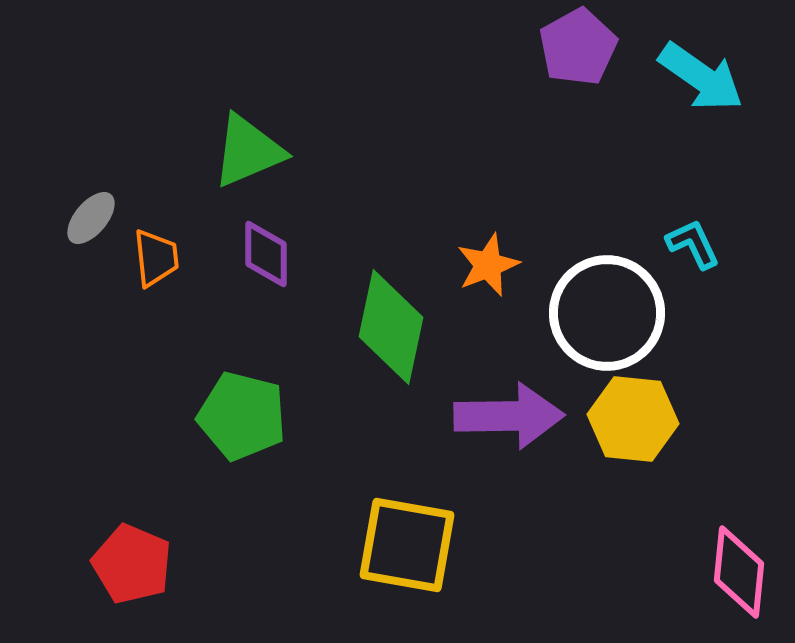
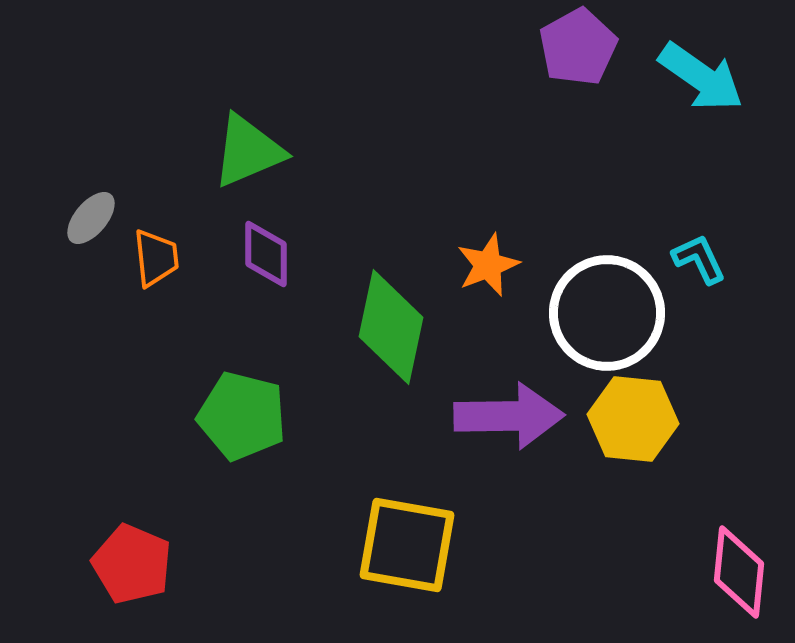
cyan L-shape: moved 6 px right, 15 px down
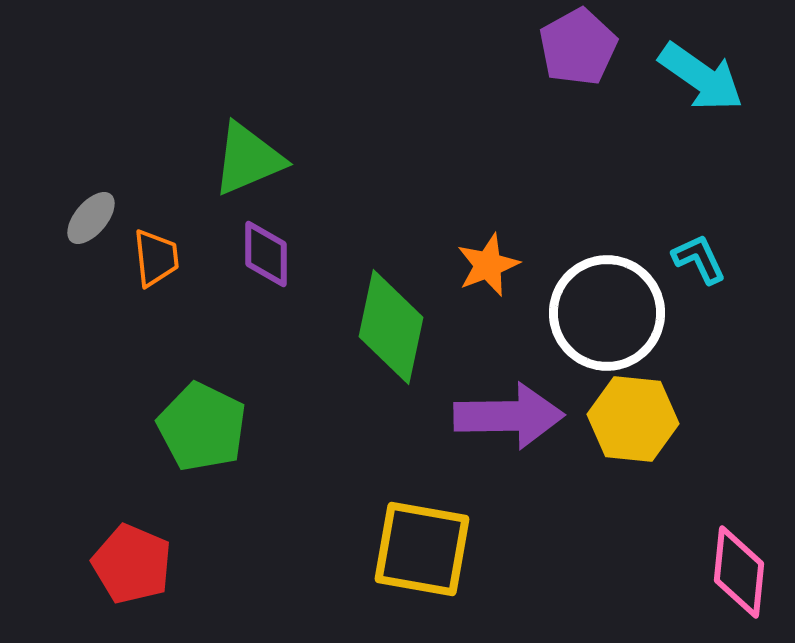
green triangle: moved 8 px down
green pentagon: moved 40 px left, 11 px down; rotated 12 degrees clockwise
yellow square: moved 15 px right, 4 px down
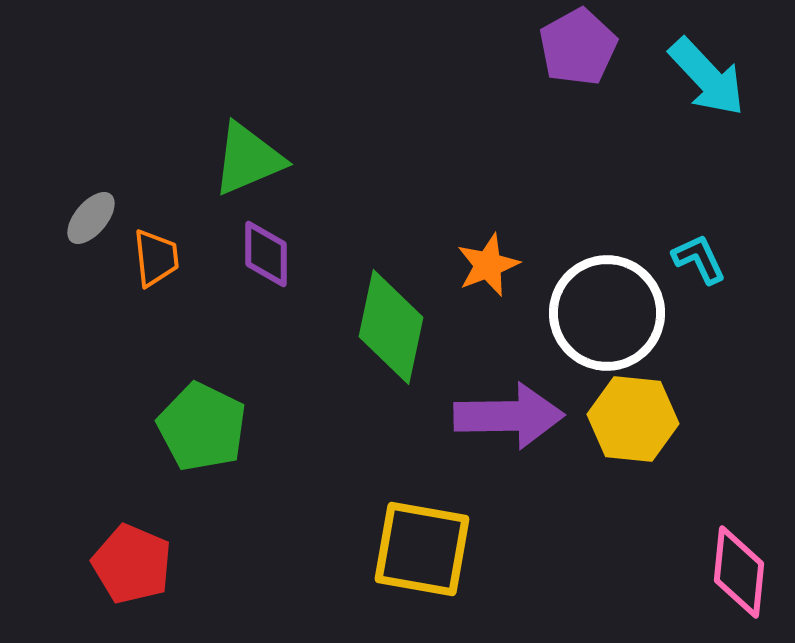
cyan arrow: moved 6 px right; rotated 12 degrees clockwise
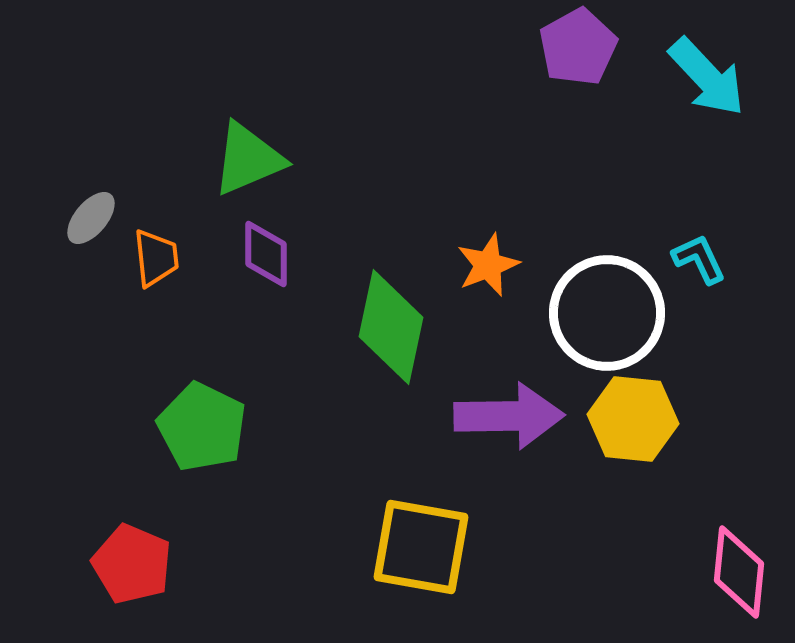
yellow square: moved 1 px left, 2 px up
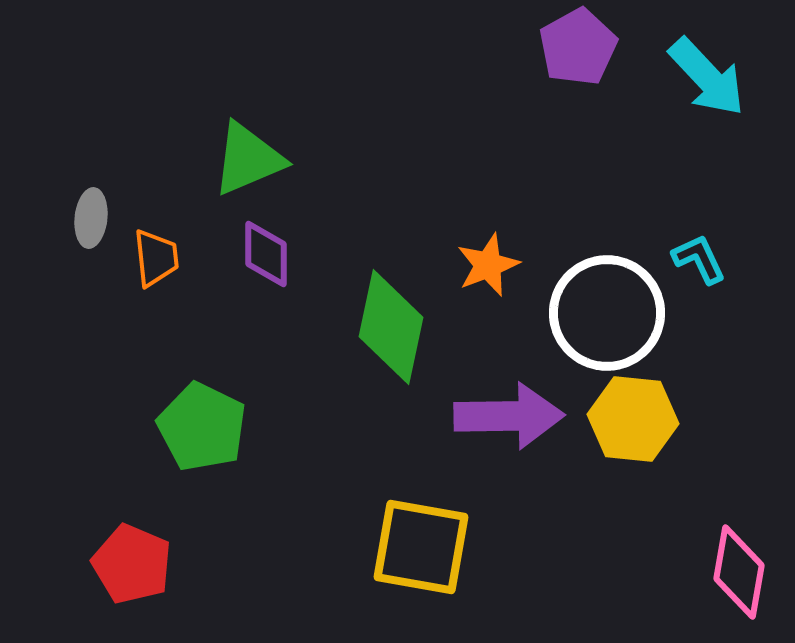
gray ellipse: rotated 34 degrees counterclockwise
pink diamond: rotated 4 degrees clockwise
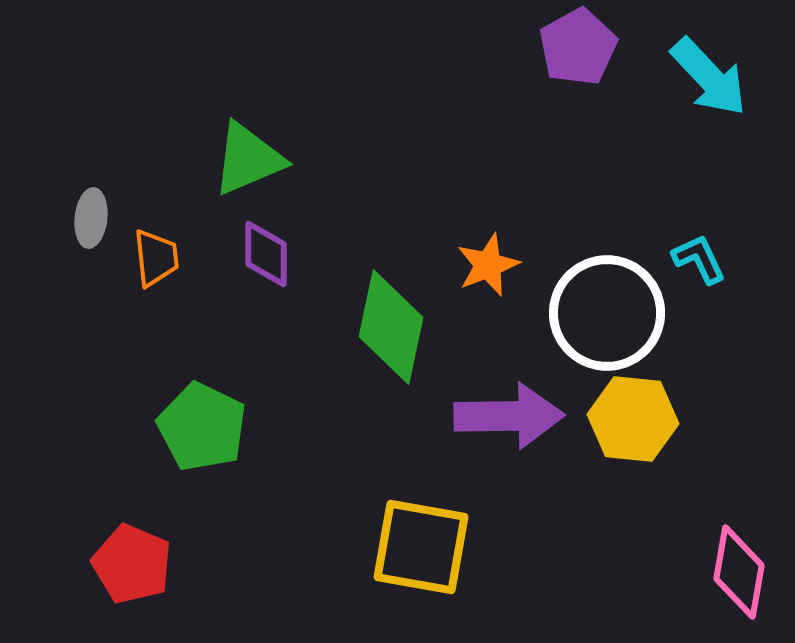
cyan arrow: moved 2 px right
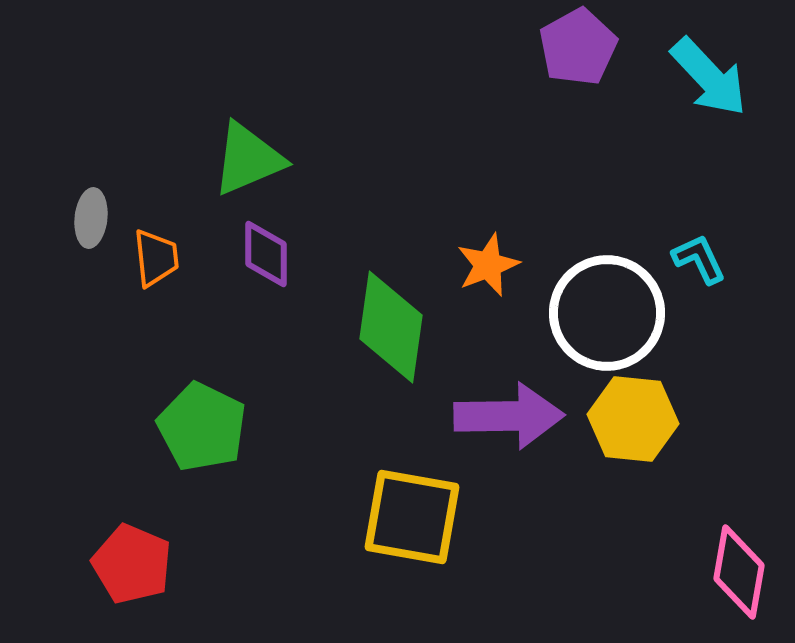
green diamond: rotated 4 degrees counterclockwise
yellow square: moved 9 px left, 30 px up
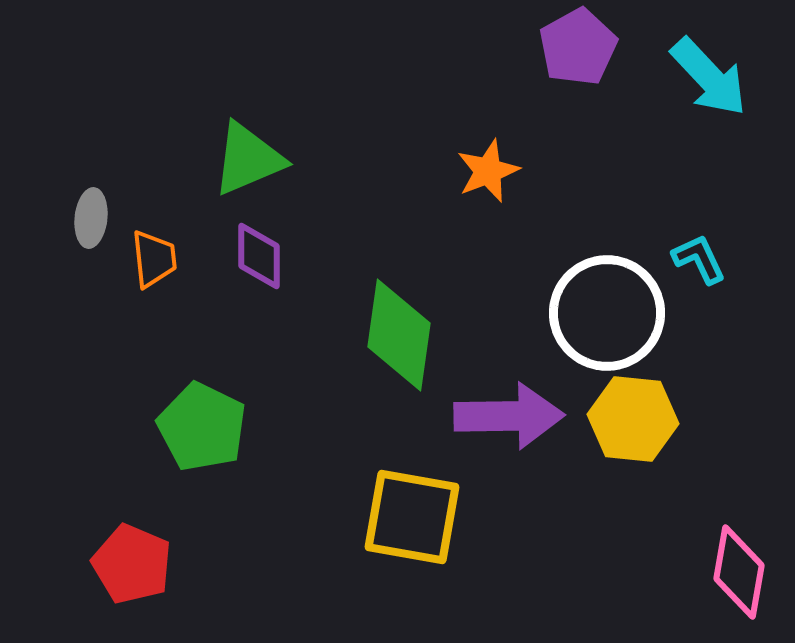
purple diamond: moved 7 px left, 2 px down
orange trapezoid: moved 2 px left, 1 px down
orange star: moved 94 px up
green diamond: moved 8 px right, 8 px down
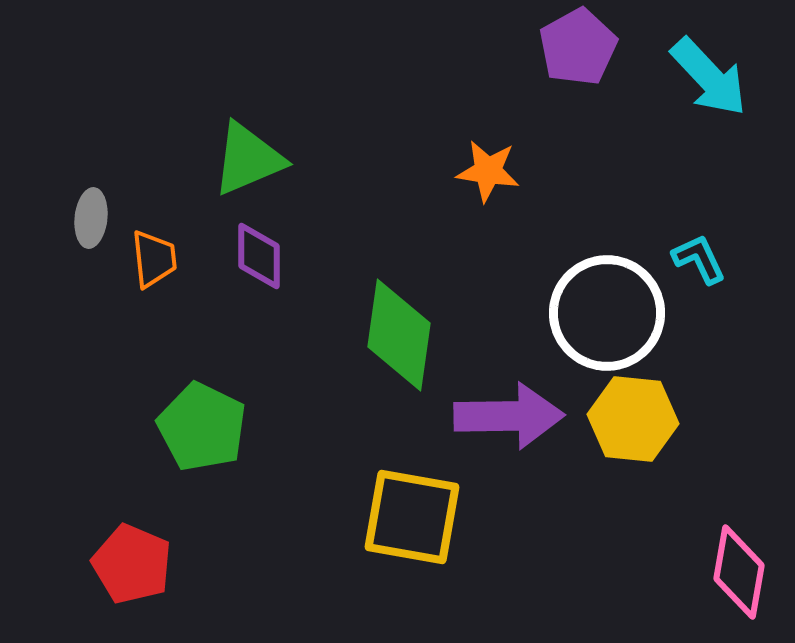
orange star: rotated 30 degrees clockwise
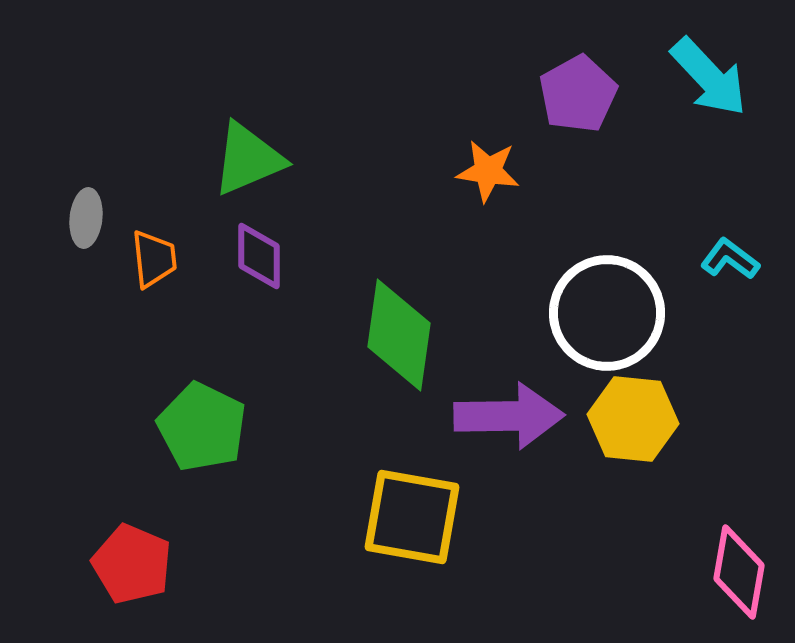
purple pentagon: moved 47 px down
gray ellipse: moved 5 px left
cyan L-shape: moved 31 px right; rotated 28 degrees counterclockwise
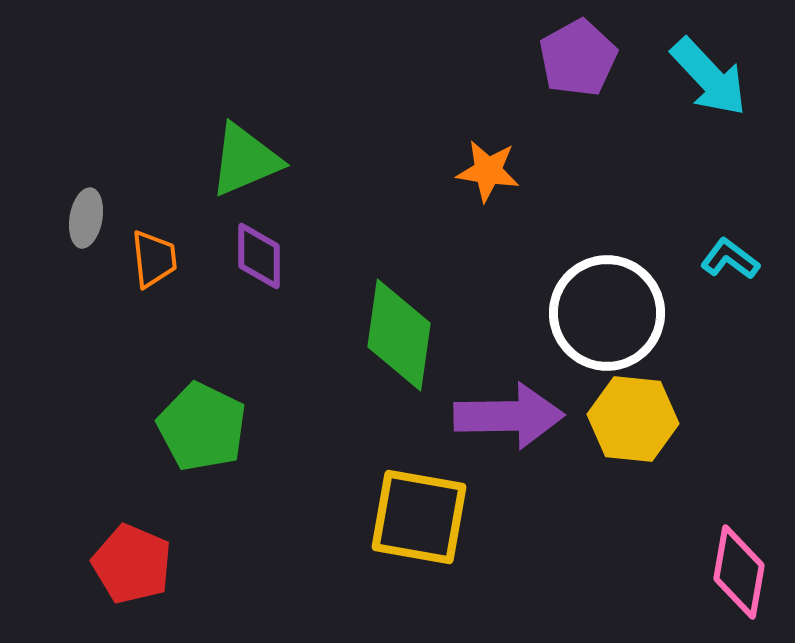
purple pentagon: moved 36 px up
green triangle: moved 3 px left, 1 px down
gray ellipse: rotated 4 degrees clockwise
yellow square: moved 7 px right
